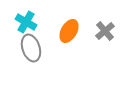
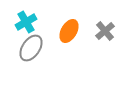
cyan cross: rotated 30 degrees clockwise
gray ellipse: rotated 52 degrees clockwise
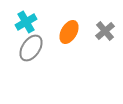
orange ellipse: moved 1 px down
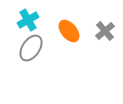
cyan cross: moved 2 px right, 2 px up
orange ellipse: moved 1 px up; rotated 70 degrees counterclockwise
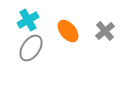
orange ellipse: moved 1 px left
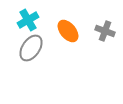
gray cross: rotated 30 degrees counterclockwise
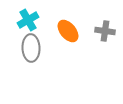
gray cross: rotated 12 degrees counterclockwise
gray ellipse: rotated 36 degrees counterclockwise
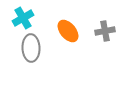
cyan cross: moved 5 px left, 2 px up
gray cross: rotated 18 degrees counterclockwise
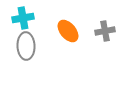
cyan cross: rotated 20 degrees clockwise
gray ellipse: moved 5 px left, 2 px up
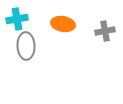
cyan cross: moved 6 px left, 1 px down
orange ellipse: moved 5 px left, 7 px up; rotated 40 degrees counterclockwise
